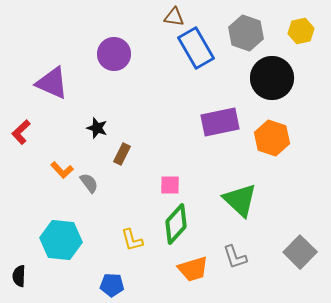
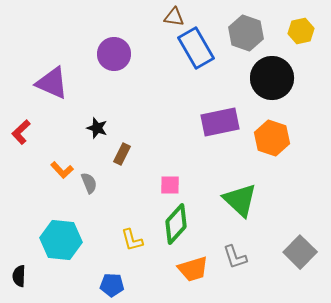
gray semicircle: rotated 15 degrees clockwise
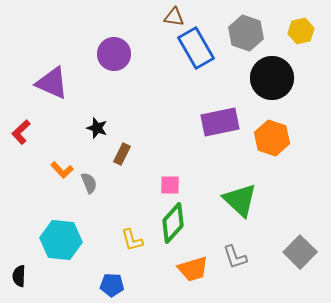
green diamond: moved 3 px left, 1 px up
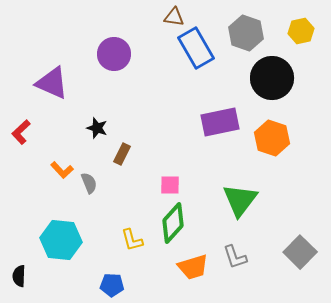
green triangle: rotated 24 degrees clockwise
orange trapezoid: moved 2 px up
